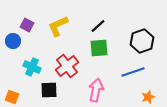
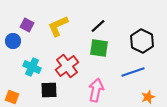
black hexagon: rotated 15 degrees counterclockwise
green square: rotated 12 degrees clockwise
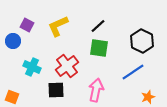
blue line: rotated 15 degrees counterclockwise
black square: moved 7 px right
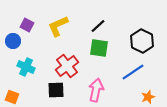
cyan cross: moved 6 px left
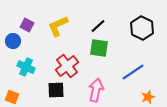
black hexagon: moved 13 px up
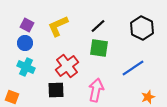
blue circle: moved 12 px right, 2 px down
blue line: moved 4 px up
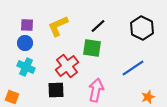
purple square: rotated 24 degrees counterclockwise
green square: moved 7 px left
